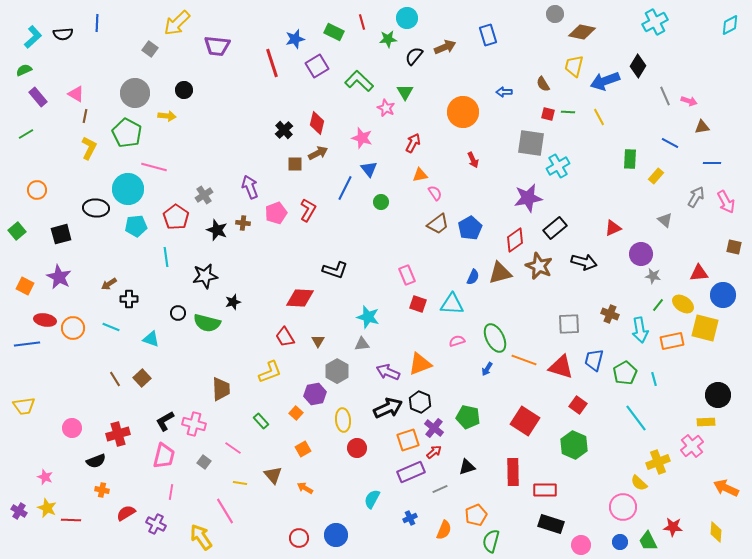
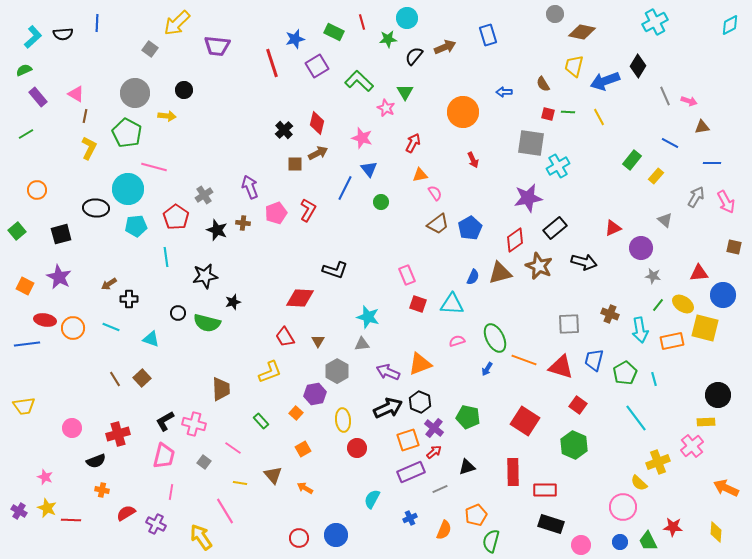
green rectangle at (630, 159): moved 2 px right, 1 px down; rotated 36 degrees clockwise
purple circle at (641, 254): moved 6 px up
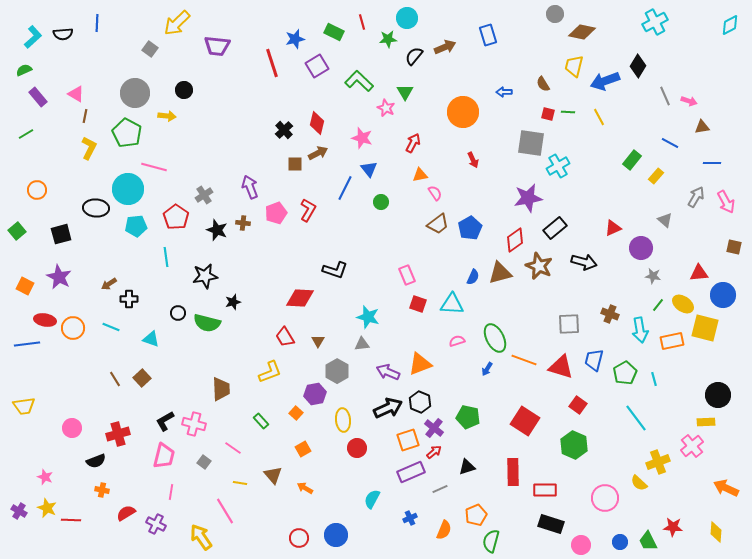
pink circle at (623, 507): moved 18 px left, 9 px up
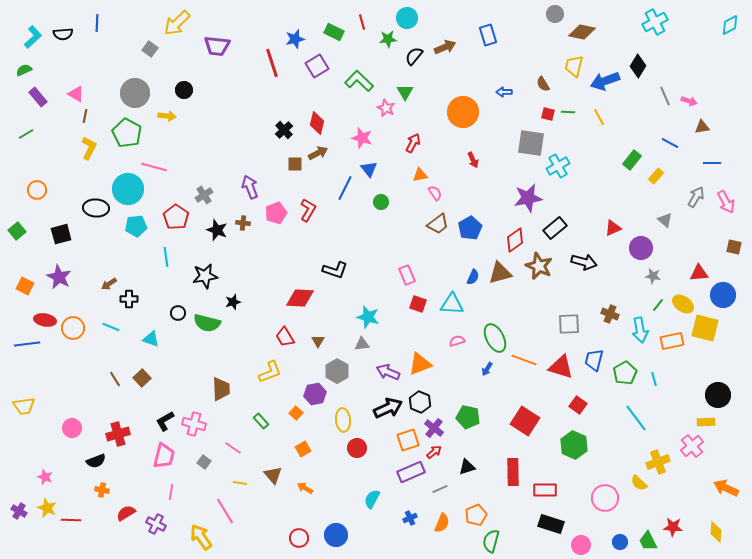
orange semicircle at (444, 530): moved 2 px left, 7 px up
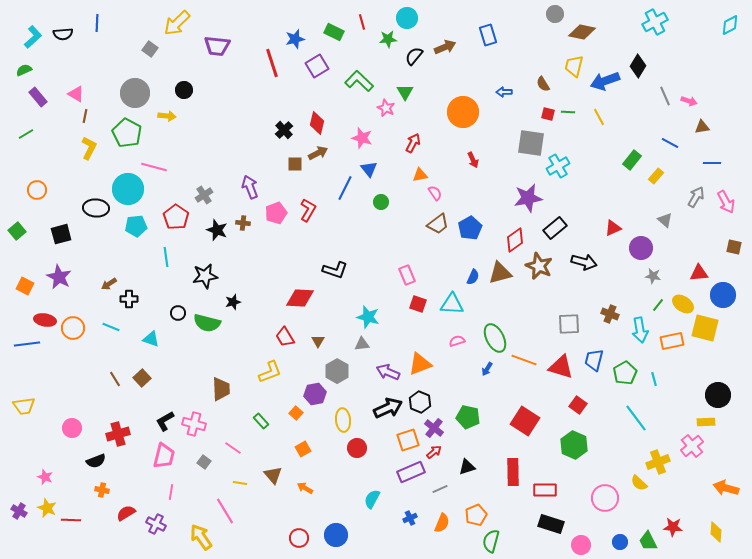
orange arrow at (726, 488): rotated 10 degrees counterclockwise
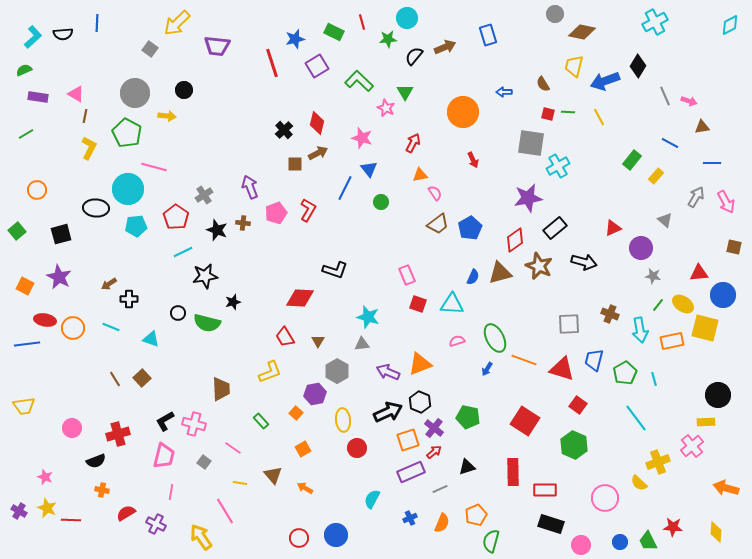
purple rectangle at (38, 97): rotated 42 degrees counterclockwise
cyan line at (166, 257): moved 17 px right, 5 px up; rotated 72 degrees clockwise
red triangle at (561, 367): moved 1 px right, 2 px down
black arrow at (388, 408): moved 4 px down
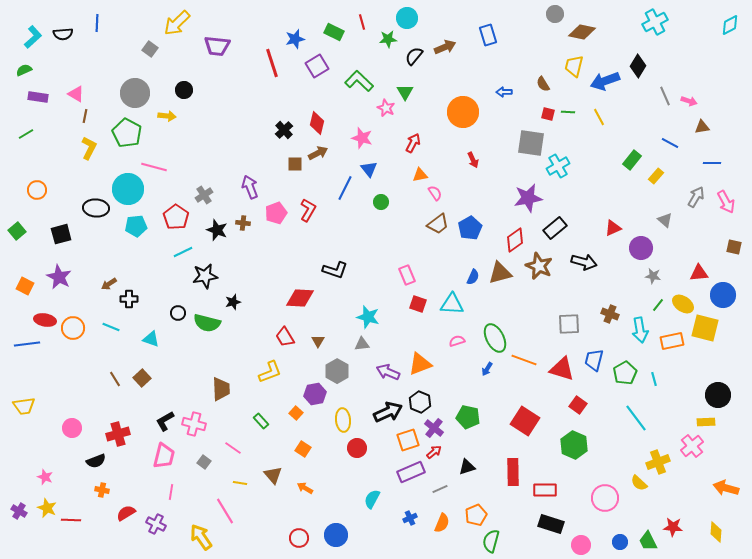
orange square at (303, 449): rotated 28 degrees counterclockwise
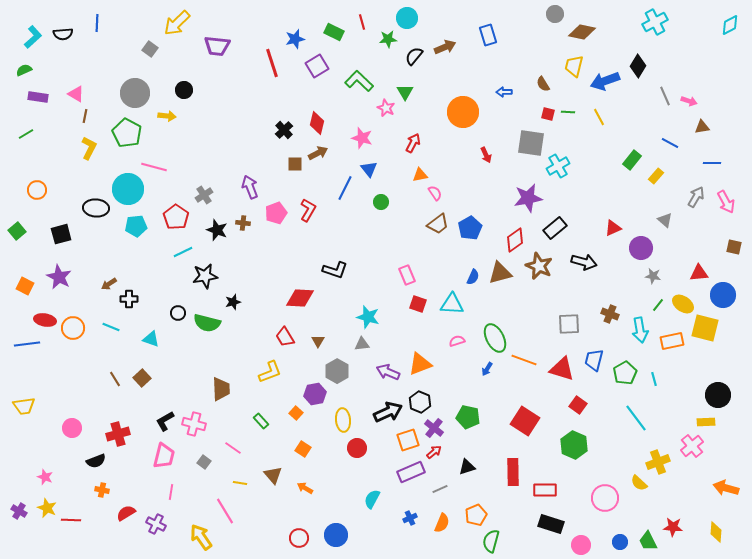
red arrow at (473, 160): moved 13 px right, 5 px up
